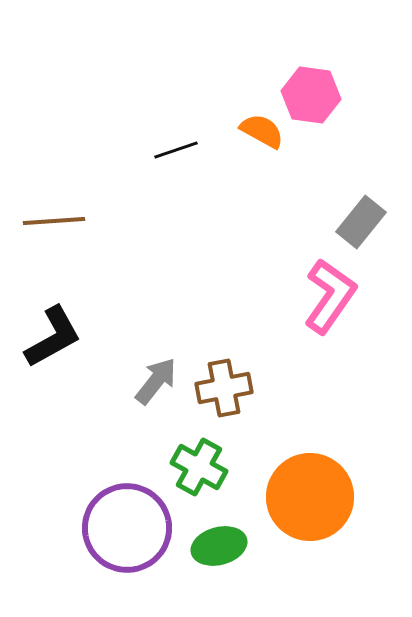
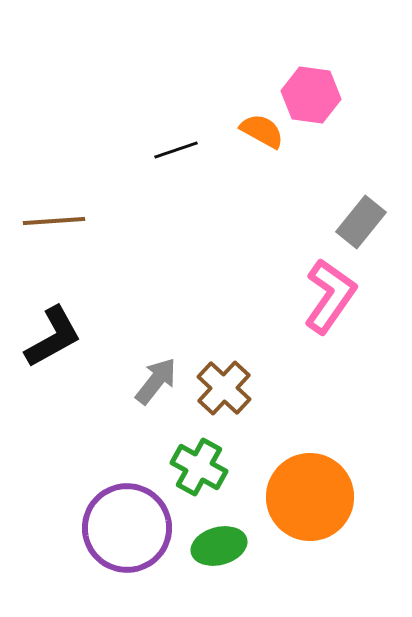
brown cross: rotated 36 degrees counterclockwise
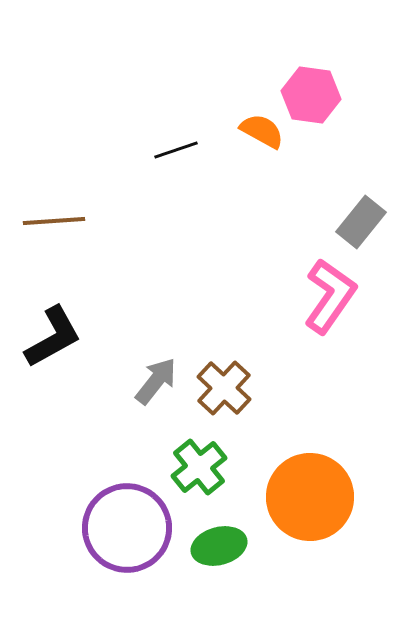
green cross: rotated 22 degrees clockwise
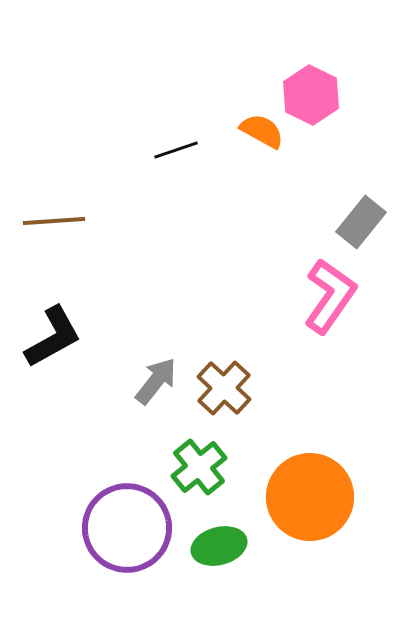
pink hexagon: rotated 18 degrees clockwise
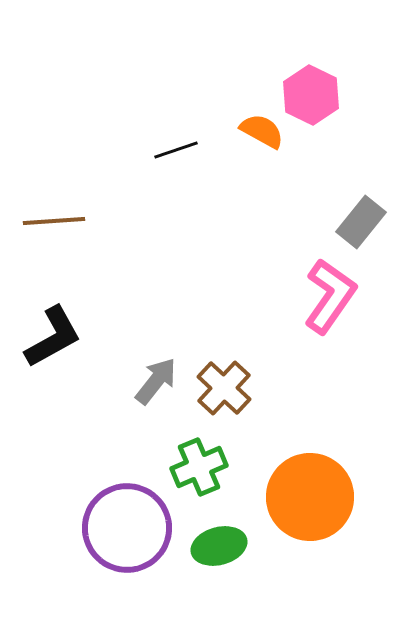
green cross: rotated 16 degrees clockwise
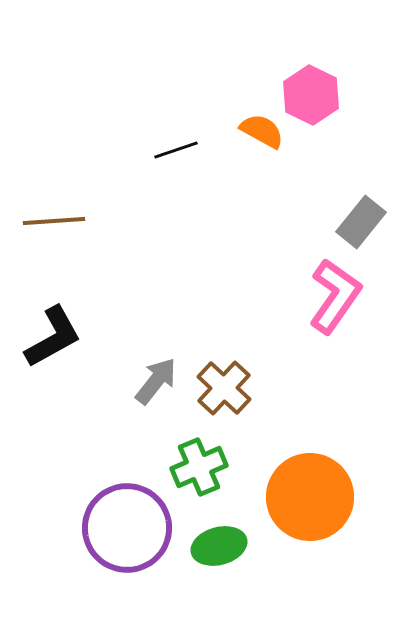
pink L-shape: moved 5 px right
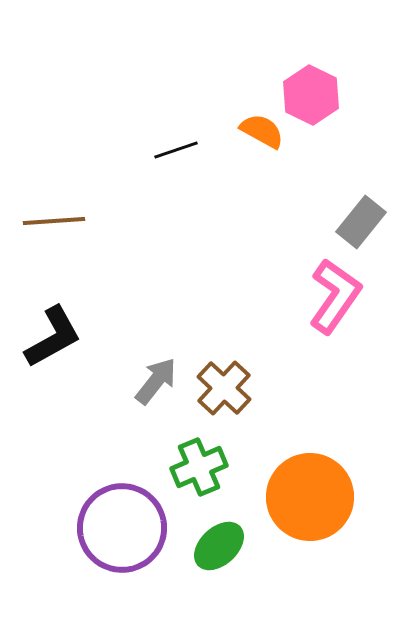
purple circle: moved 5 px left
green ellipse: rotated 28 degrees counterclockwise
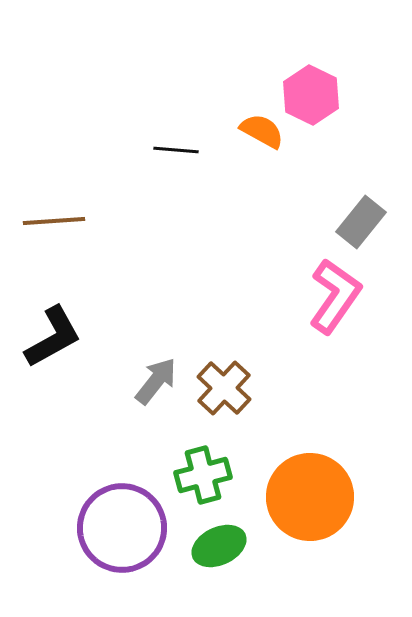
black line: rotated 24 degrees clockwise
green cross: moved 4 px right, 8 px down; rotated 8 degrees clockwise
green ellipse: rotated 18 degrees clockwise
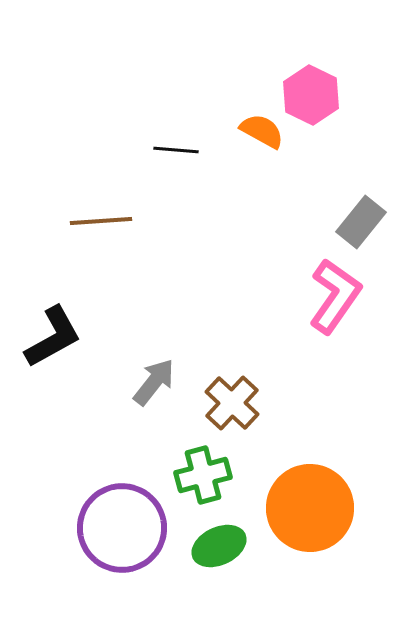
brown line: moved 47 px right
gray arrow: moved 2 px left, 1 px down
brown cross: moved 8 px right, 15 px down
orange circle: moved 11 px down
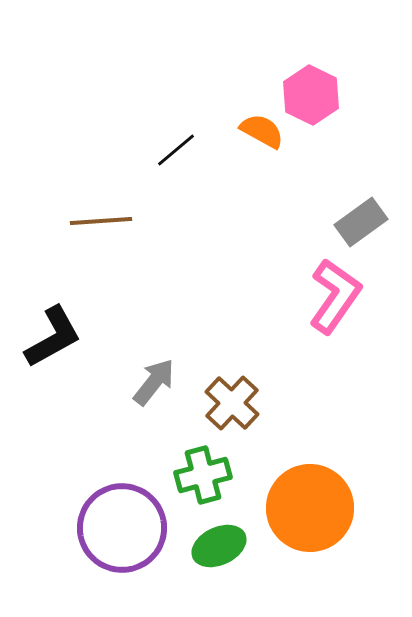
black line: rotated 45 degrees counterclockwise
gray rectangle: rotated 15 degrees clockwise
